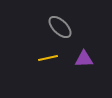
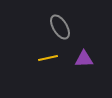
gray ellipse: rotated 15 degrees clockwise
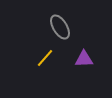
yellow line: moved 3 px left; rotated 36 degrees counterclockwise
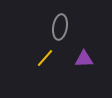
gray ellipse: rotated 40 degrees clockwise
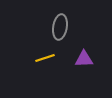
yellow line: rotated 30 degrees clockwise
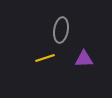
gray ellipse: moved 1 px right, 3 px down
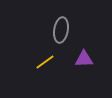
yellow line: moved 4 px down; rotated 18 degrees counterclockwise
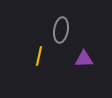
yellow line: moved 6 px left, 6 px up; rotated 42 degrees counterclockwise
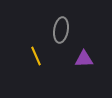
yellow line: moved 3 px left; rotated 36 degrees counterclockwise
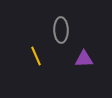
gray ellipse: rotated 10 degrees counterclockwise
